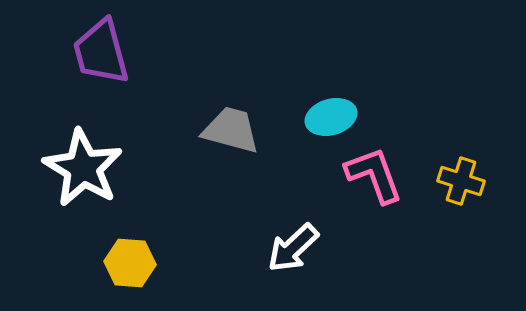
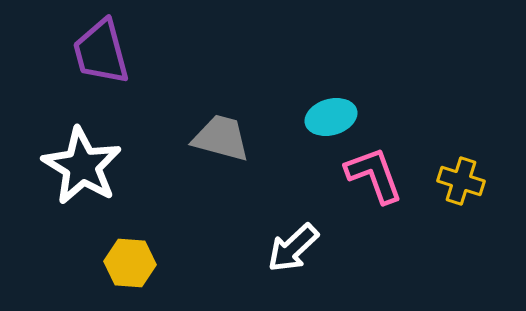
gray trapezoid: moved 10 px left, 8 px down
white star: moved 1 px left, 2 px up
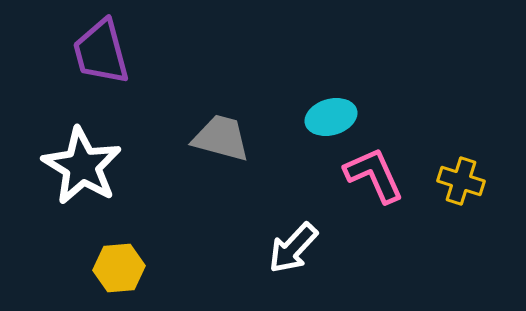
pink L-shape: rotated 4 degrees counterclockwise
white arrow: rotated 4 degrees counterclockwise
yellow hexagon: moved 11 px left, 5 px down; rotated 9 degrees counterclockwise
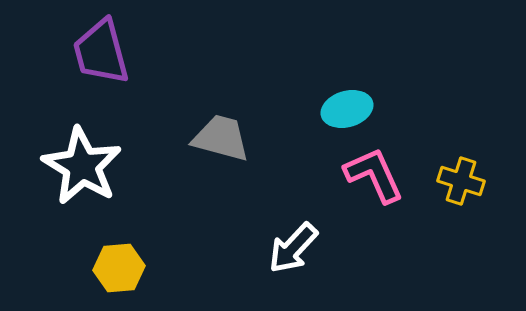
cyan ellipse: moved 16 px right, 8 px up
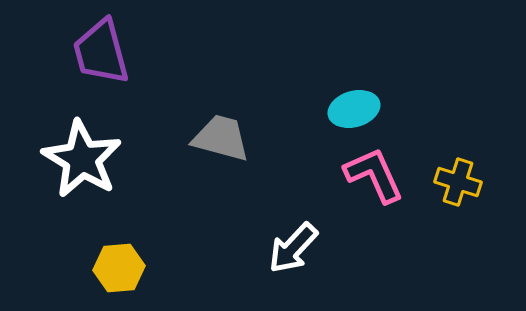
cyan ellipse: moved 7 px right
white star: moved 7 px up
yellow cross: moved 3 px left, 1 px down
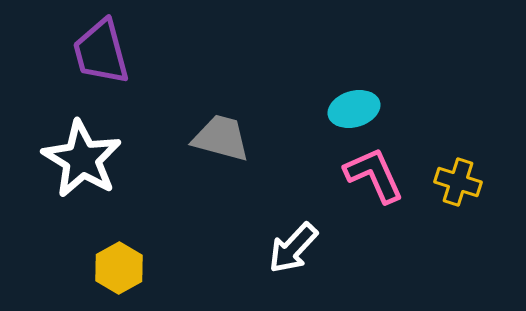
yellow hexagon: rotated 24 degrees counterclockwise
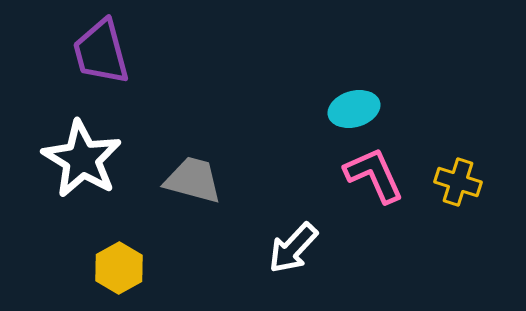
gray trapezoid: moved 28 px left, 42 px down
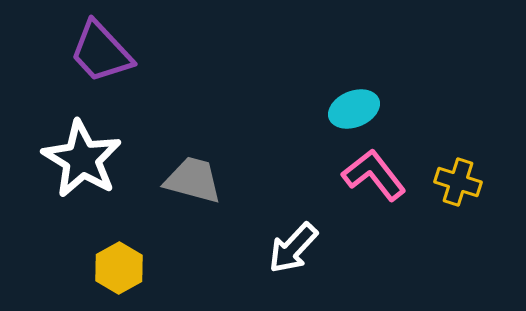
purple trapezoid: rotated 28 degrees counterclockwise
cyan ellipse: rotated 6 degrees counterclockwise
pink L-shape: rotated 14 degrees counterclockwise
